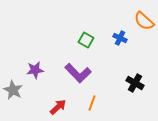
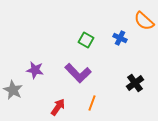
purple star: rotated 18 degrees clockwise
black cross: rotated 24 degrees clockwise
red arrow: rotated 12 degrees counterclockwise
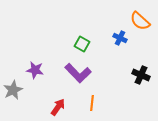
orange semicircle: moved 4 px left
green square: moved 4 px left, 4 px down
black cross: moved 6 px right, 8 px up; rotated 30 degrees counterclockwise
gray star: rotated 18 degrees clockwise
orange line: rotated 14 degrees counterclockwise
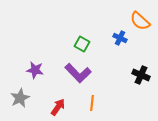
gray star: moved 7 px right, 8 px down
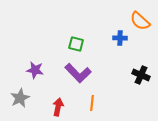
blue cross: rotated 24 degrees counterclockwise
green square: moved 6 px left; rotated 14 degrees counterclockwise
red arrow: rotated 24 degrees counterclockwise
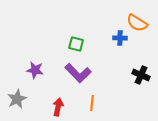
orange semicircle: moved 3 px left, 2 px down; rotated 10 degrees counterclockwise
gray star: moved 3 px left, 1 px down
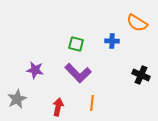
blue cross: moved 8 px left, 3 px down
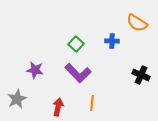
green square: rotated 28 degrees clockwise
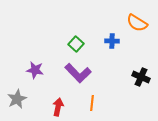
black cross: moved 2 px down
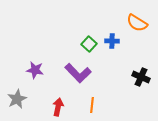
green square: moved 13 px right
orange line: moved 2 px down
